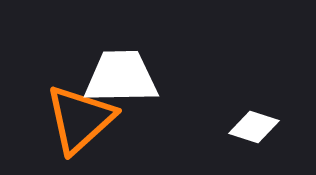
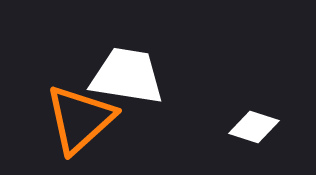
white trapezoid: moved 6 px right, 1 px up; rotated 10 degrees clockwise
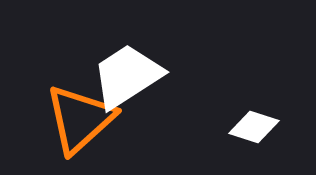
white trapezoid: rotated 42 degrees counterclockwise
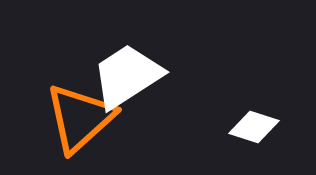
orange triangle: moved 1 px up
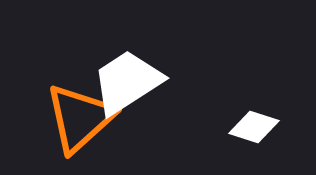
white trapezoid: moved 6 px down
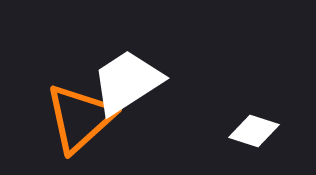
white diamond: moved 4 px down
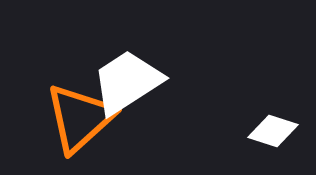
white diamond: moved 19 px right
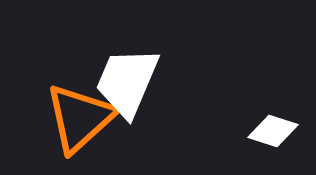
white trapezoid: rotated 34 degrees counterclockwise
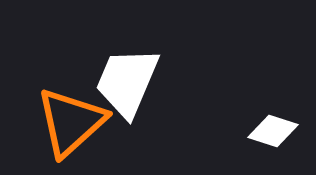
orange triangle: moved 9 px left, 4 px down
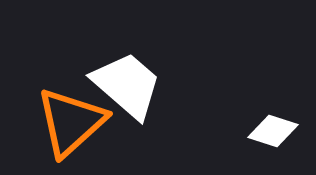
white trapezoid: moved 3 px down; rotated 108 degrees clockwise
